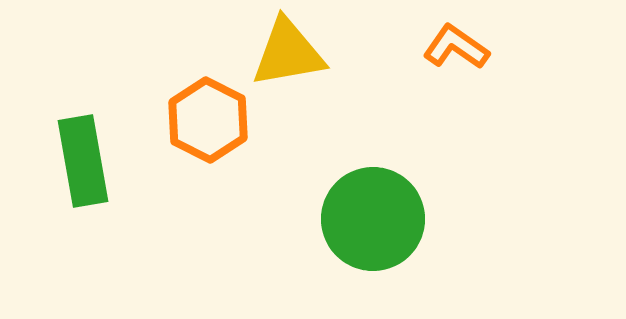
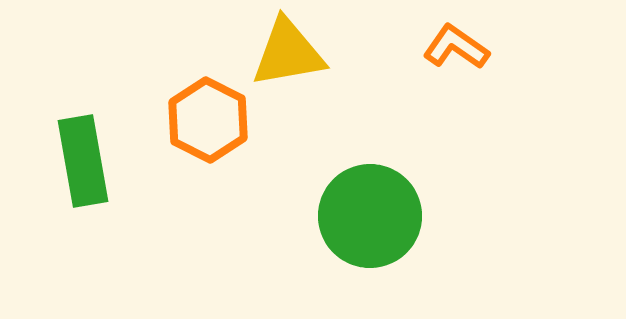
green circle: moved 3 px left, 3 px up
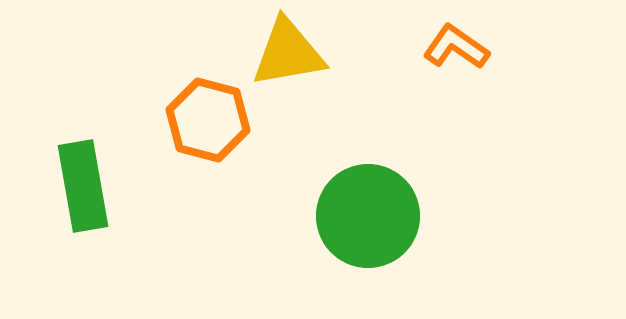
orange hexagon: rotated 12 degrees counterclockwise
green rectangle: moved 25 px down
green circle: moved 2 px left
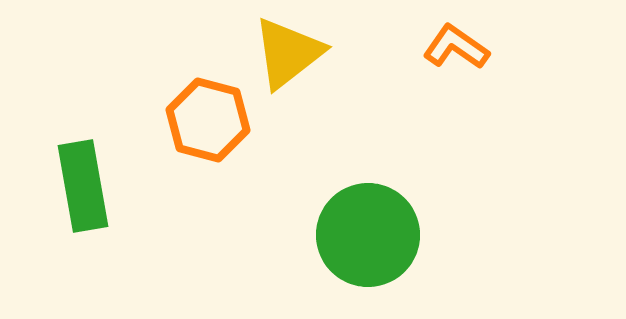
yellow triangle: rotated 28 degrees counterclockwise
green circle: moved 19 px down
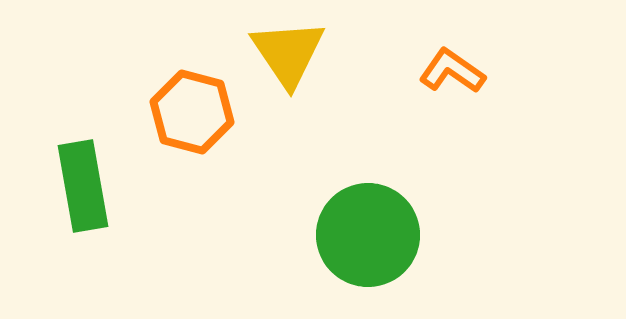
orange L-shape: moved 4 px left, 24 px down
yellow triangle: rotated 26 degrees counterclockwise
orange hexagon: moved 16 px left, 8 px up
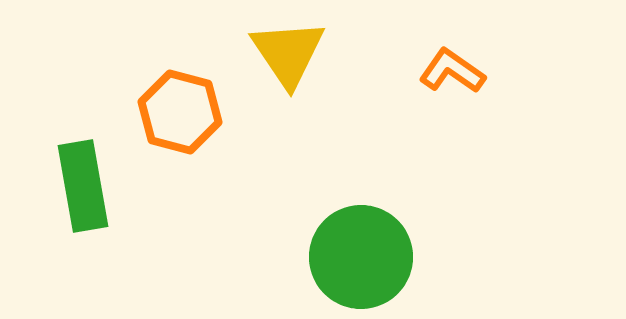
orange hexagon: moved 12 px left
green circle: moved 7 px left, 22 px down
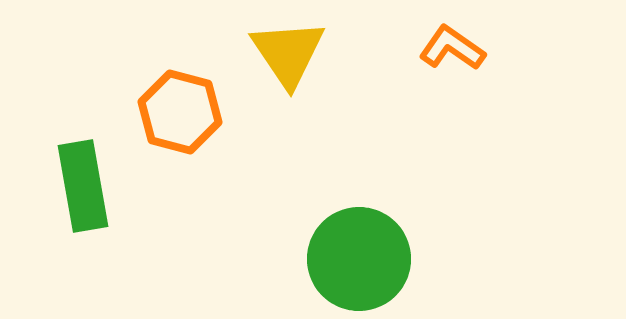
orange L-shape: moved 23 px up
green circle: moved 2 px left, 2 px down
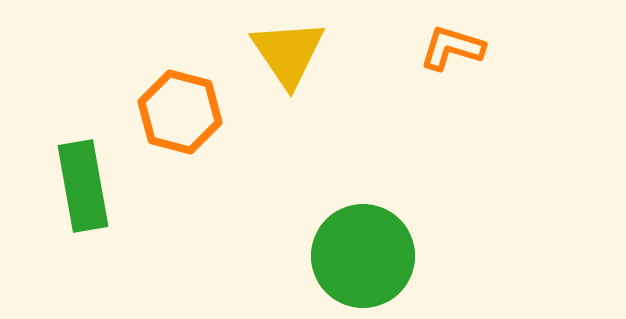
orange L-shape: rotated 18 degrees counterclockwise
green circle: moved 4 px right, 3 px up
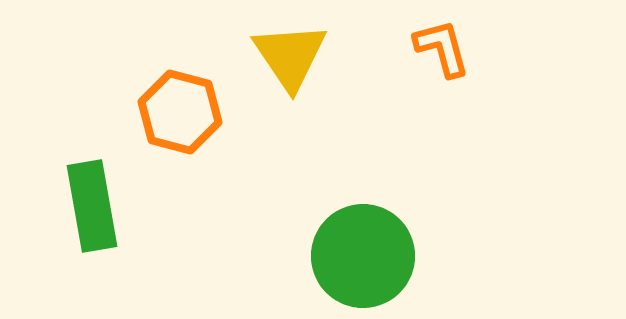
orange L-shape: moved 10 px left; rotated 58 degrees clockwise
yellow triangle: moved 2 px right, 3 px down
green rectangle: moved 9 px right, 20 px down
